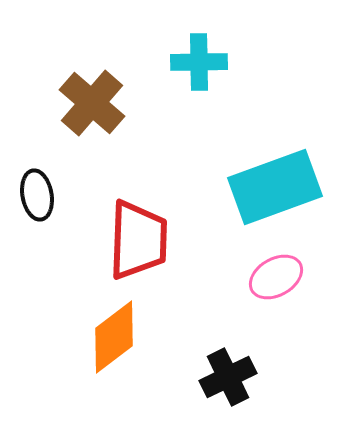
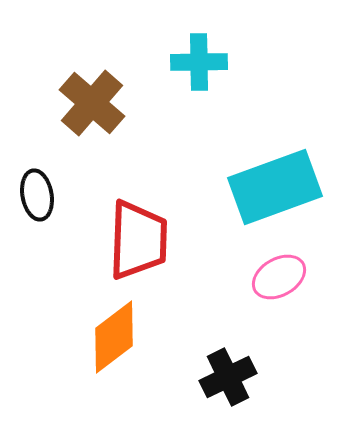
pink ellipse: moved 3 px right
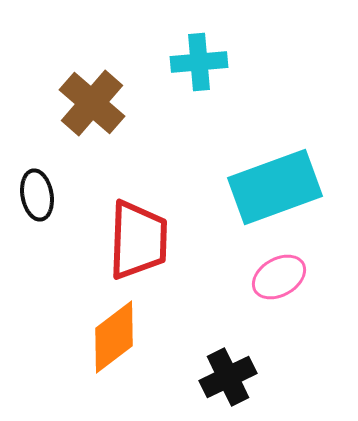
cyan cross: rotated 4 degrees counterclockwise
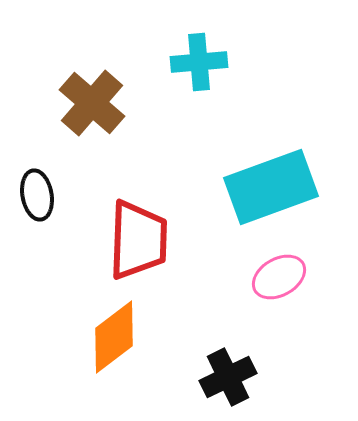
cyan rectangle: moved 4 px left
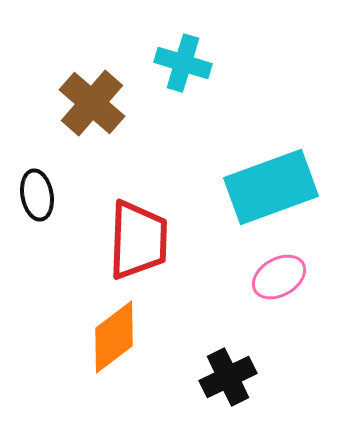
cyan cross: moved 16 px left, 1 px down; rotated 22 degrees clockwise
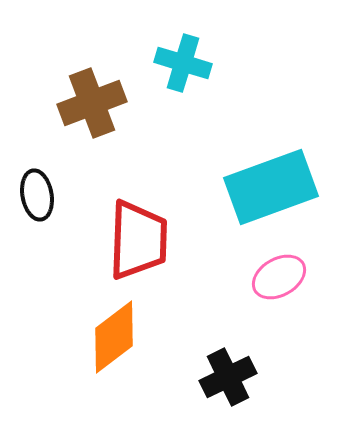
brown cross: rotated 28 degrees clockwise
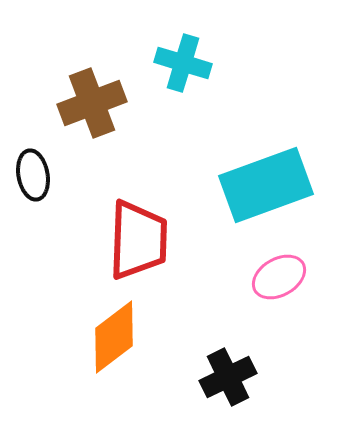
cyan rectangle: moved 5 px left, 2 px up
black ellipse: moved 4 px left, 20 px up
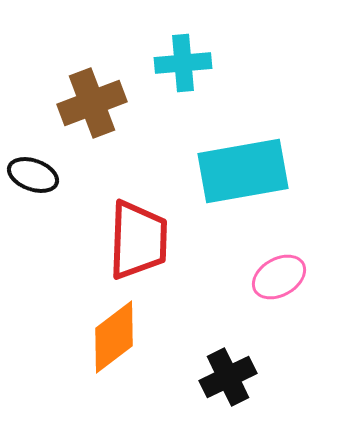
cyan cross: rotated 22 degrees counterclockwise
black ellipse: rotated 60 degrees counterclockwise
cyan rectangle: moved 23 px left, 14 px up; rotated 10 degrees clockwise
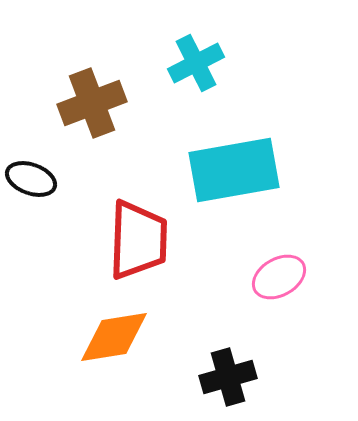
cyan cross: moved 13 px right; rotated 22 degrees counterclockwise
cyan rectangle: moved 9 px left, 1 px up
black ellipse: moved 2 px left, 4 px down
orange diamond: rotated 28 degrees clockwise
black cross: rotated 10 degrees clockwise
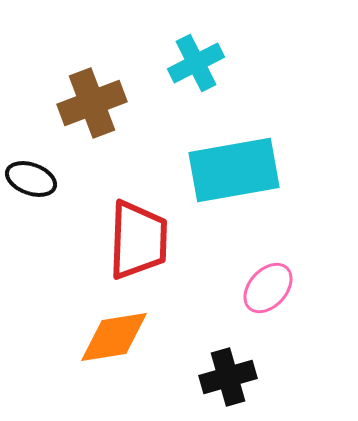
pink ellipse: moved 11 px left, 11 px down; rotated 18 degrees counterclockwise
